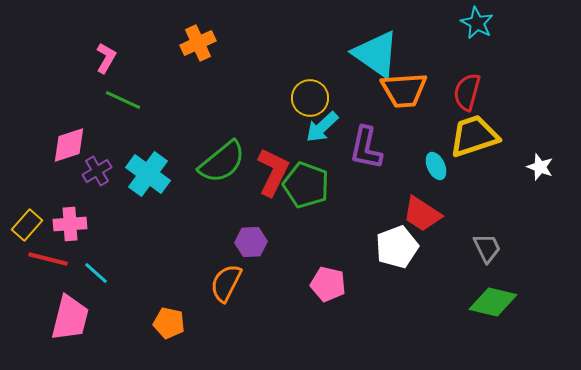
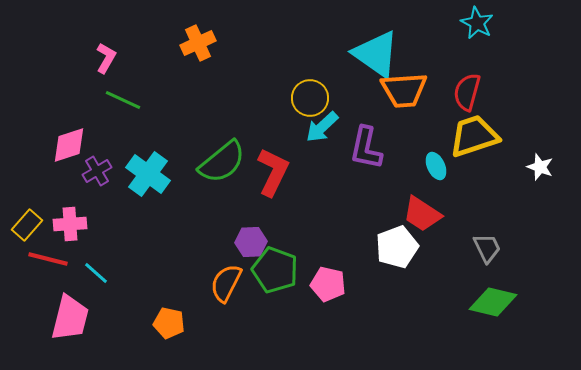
green pentagon: moved 31 px left, 85 px down
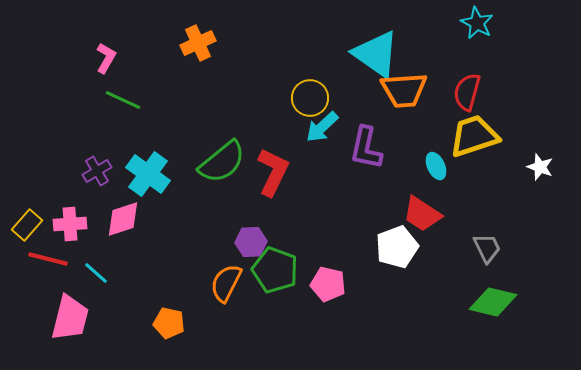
pink diamond: moved 54 px right, 74 px down
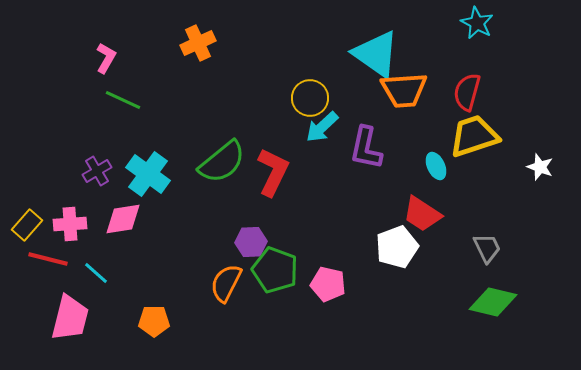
pink diamond: rotated 9 degrees clockwise
orange pentagon: moved 15 px left, 2 px up; rotated 12 degrees counterclockwise
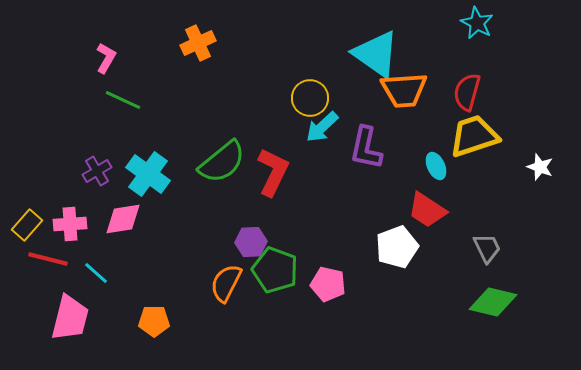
red trapezoid: moved 5 px right, 4 px up
